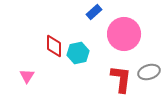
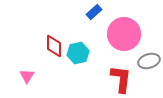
gray ellipse: moved 11 px up
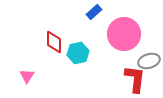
red diamond: moved 4 px up
red L-shape: moved 14 px right
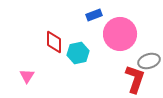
blue rectangle: moved 3 px down; rotated 21 degrees clockwise
pink circle: moved 4 px left
red L-shape: rotated 12 degrees clockwise
